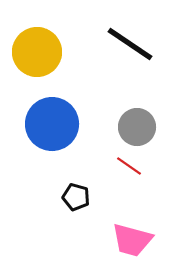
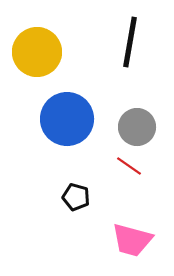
black line: moved 2 px up; rotated 66 degrees clockwise
blue circle: moved 15 px right, 5 px up
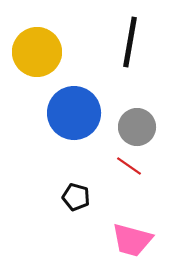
blue circle: moved 7 px right, 6 px up
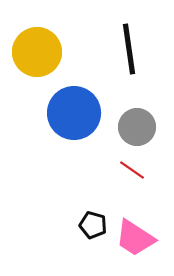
black line: moved 1 px left, 7 px down; rotated 18 degrees counterclockwise
red line: moved 3 px right, 4 px down
black pentagon: moved 17 px right, 28 px down
pink trapezoid: moved 3 px right, 2 px up; rotated 18 degrees clockwise
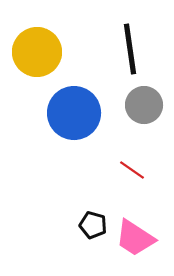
black line: moved 1 px right
gray circle: moved 7 px right, 22 px up
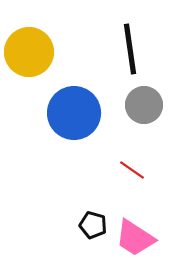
yellow circle: moved 8 px left
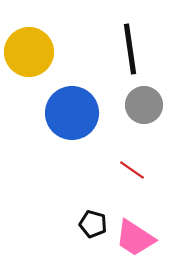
blue circle: moved 2 px left
black pentagon: moved 1 px up
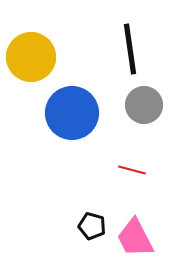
yellow circle: moved 2 px right, 5 px down
red line: rotated 20 degrees counterclockwise
black pentagon: moved 1 px left, 2 px down
pink trapezoid: rotated 30 degrees clockwise
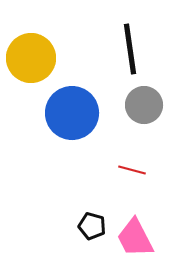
yellow circle: moved 1 px down
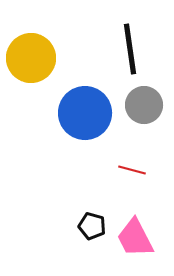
blue circle: moved 13 px right
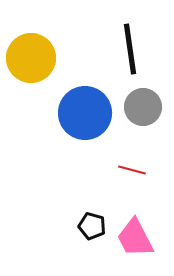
gray circle: moved 1 px left, 2 px down
